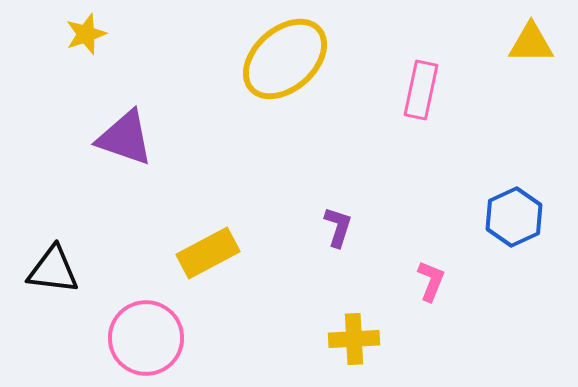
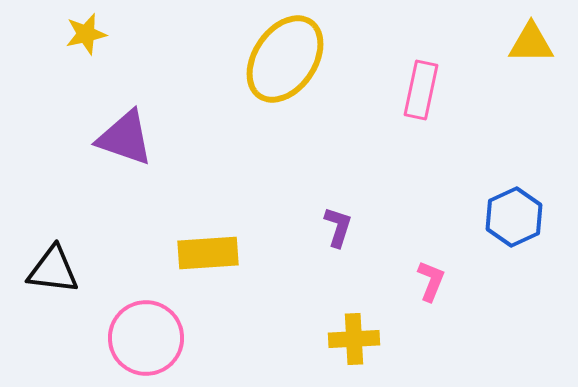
yellow star: rotated 6 degrees clockwise
yellow ellipse: rotated 14 degrees counterclockwise
yellow rectangle: rotated 24 degrees clockwise
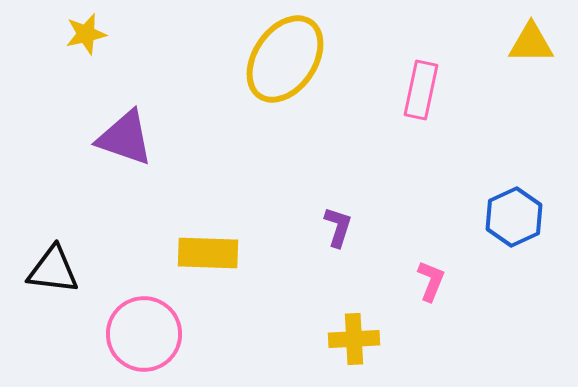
yellow rectangle: rotated 6 degrees clockwise
pink circle: moved 2 px left, 4 px up
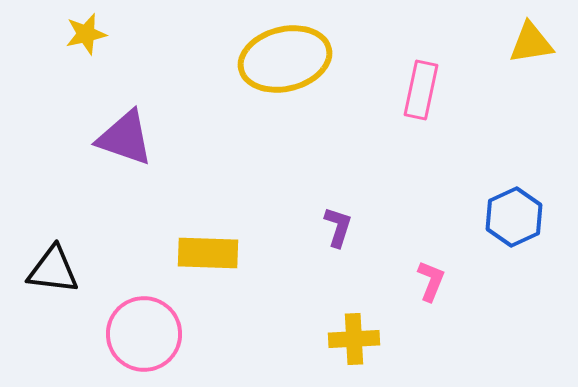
yellow triangle: rotated 9 degrees counterclockwise
yellow ellipse: rotated 42 degrees clockwise
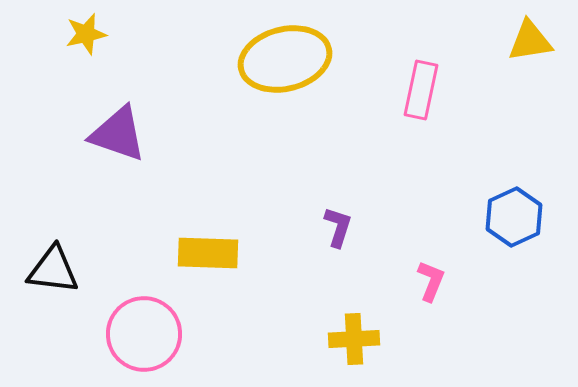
yellow triangle: moved 1 px left, 2 px up
purple triangle: moved 7 px left, 4 px up
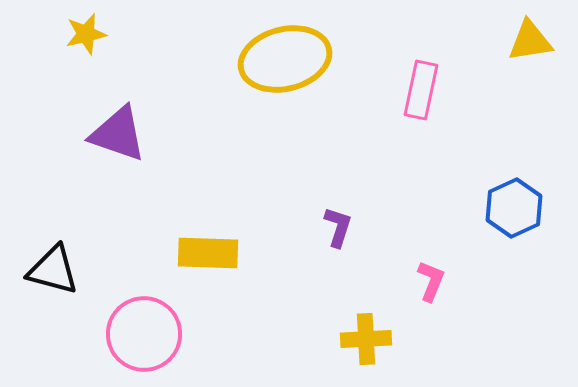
blue hexagon: moved 9 px up
black triangle: rotated 8 degrees clockwise
yellow cross: moved 12 px right
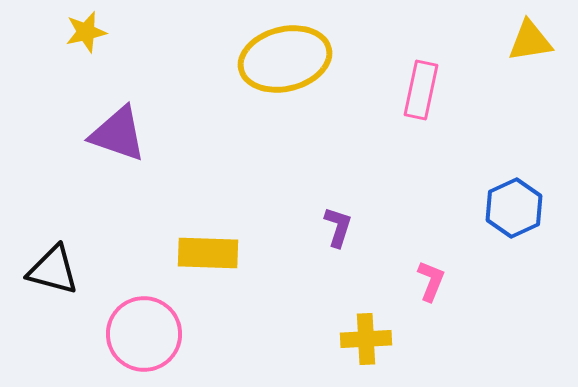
yellow star: moved 2 px up
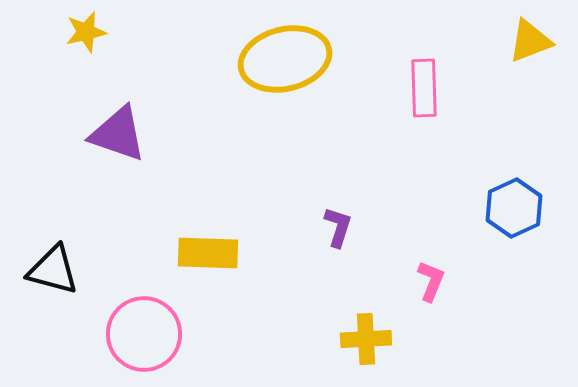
yellow triangle: rotated 12 degrees counterclockwise
pink rectangle: moved 3 px right, 2 px up; rotated 14 degrees counterclockwise
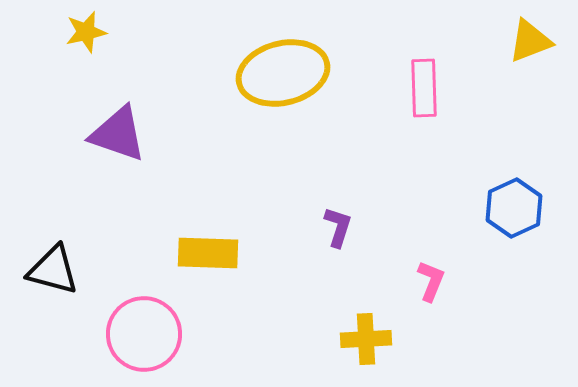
yellow ellipse: moved 2 px left, 14 px down
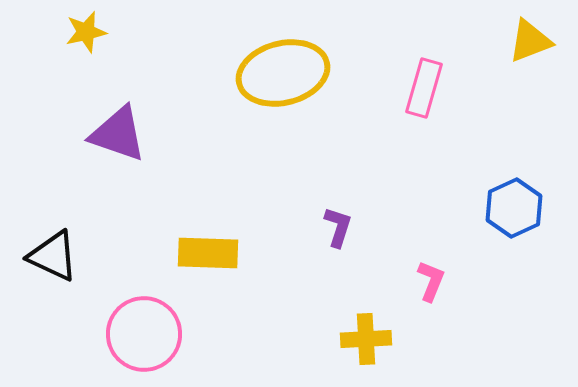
pink rectangle: rotated 18 degrees clockwise
black triangle: moved 14 px up; rotated 10 degrees clockwise
